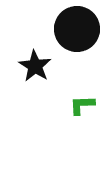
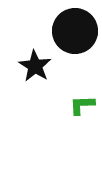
black circle: moved 2 px left, 2 px down
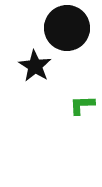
black circle: moved 8 px left, 3 px up
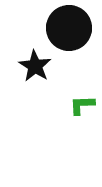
black circle: moved 2 px right
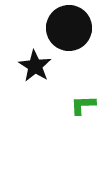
green L-shape: moved 1 px right
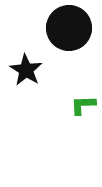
black star: moved 9 px left, 4 px down
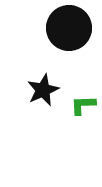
black star: moved 17 px right, 20 px down; rotated 16 degrees clockwise
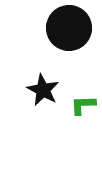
black star: rotated 20 degrees counterclockwise
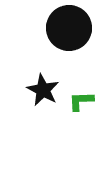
green L-shape: moved 2 px left, 4 px up
